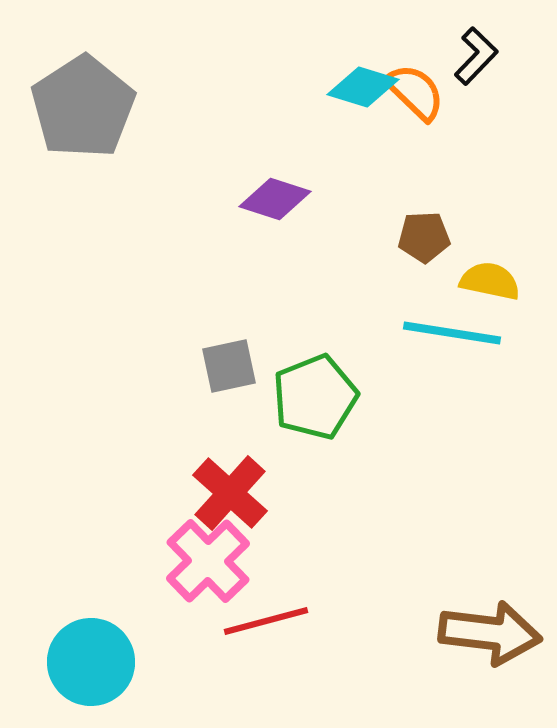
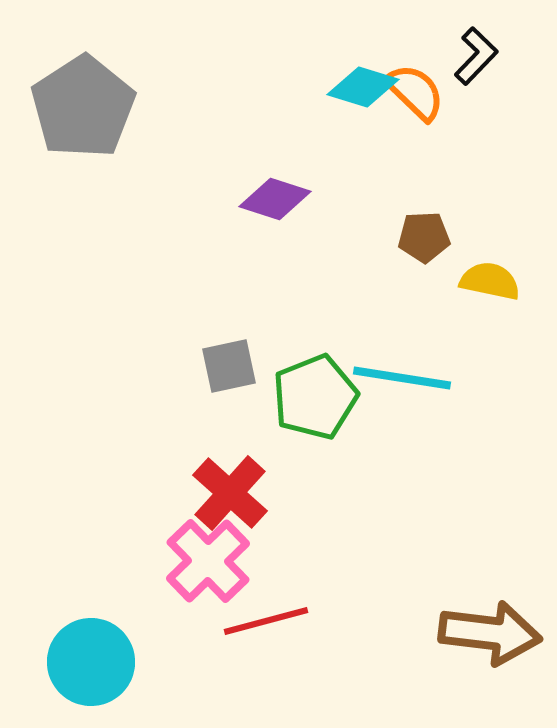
cyan line: moved 50 px left, 45 px down
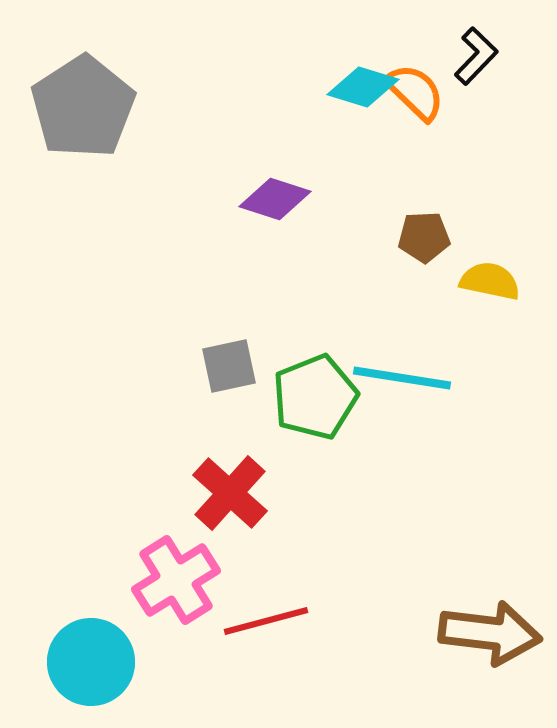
pink cross: moved 32 px left, 19 px down; rotated 12 degrees clockwise
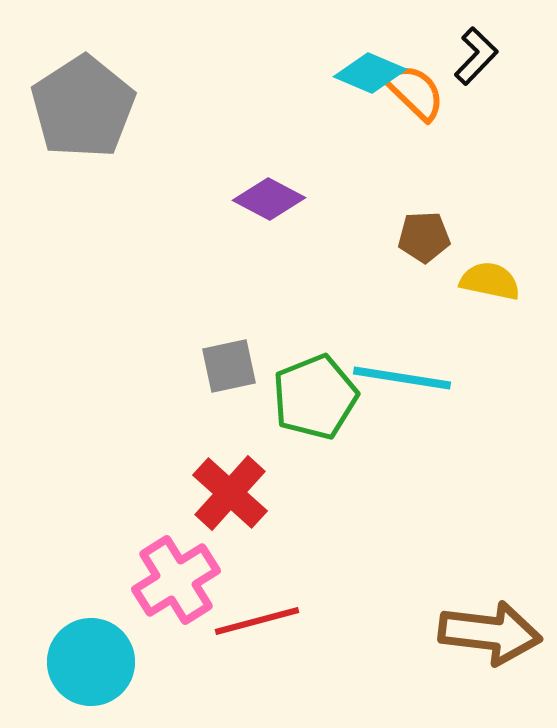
cyan diamond: moved 7 px right, 14 px up; rotated 6 degrees clockwise
purple diamond: moved 6 px left; rotated 10 degrees clockwise
red line: moved 9 px left
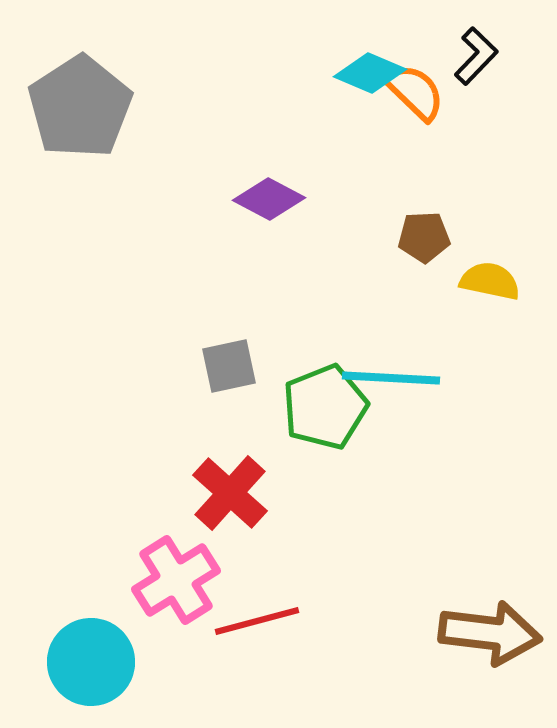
gray pentagon: moved 3 px left
cyan line: moved 11 px left; rotated 6 degrees counterclockwise
green pentagon: moved 10 px right, 10 px down
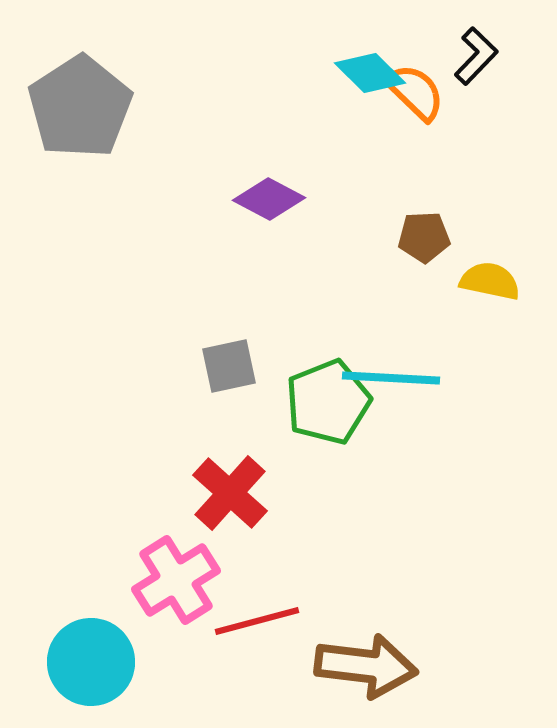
cyan diamond: rotated 22 degrees clockwise
green pentagon: moved 3 px right, 5 px up
brown arrow: moved 124 px left, 33 px down
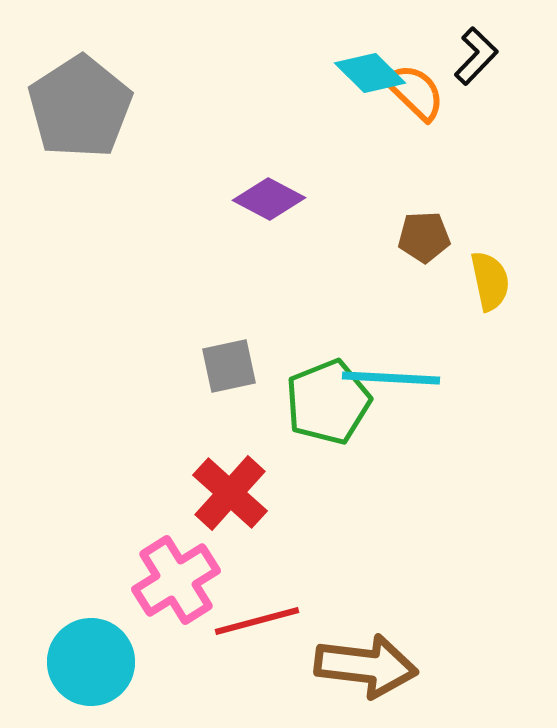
yellow semicircle: rotated 66 degrees clockwise
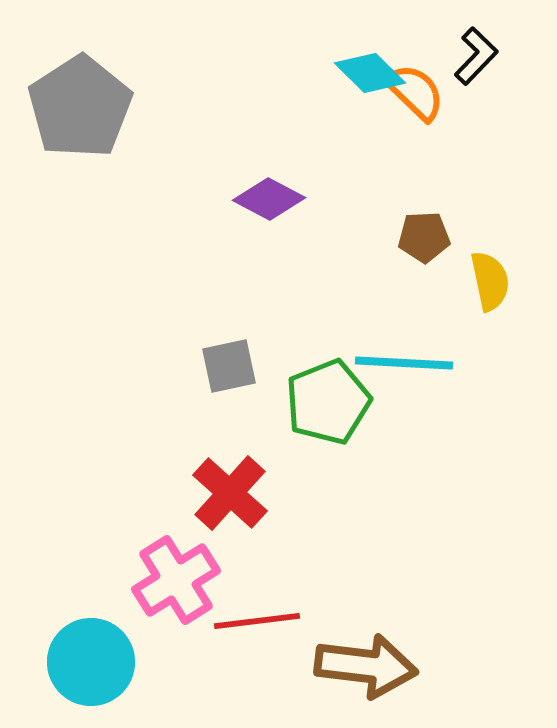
cyan line: moved 13 px right, 15 px up
red line: rotated 8 degrees clockwise
